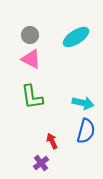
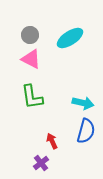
cyan ellipse: moved 6 px left, 1 px down
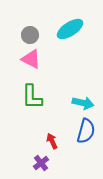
cyan ellipse: moved 9 px up
green L-shape: rotated 8 degrees clockwise
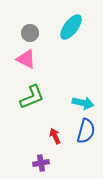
cyan ellipse: moved 1 px right, 2 px up; rotated 20 degrees counterclockwise
gray circle: moved 2 px up
pink triangle: moved 5 px left
green L-shape: rotated 112 degrees counterclockwise
red arrow: moved 3 px right, 5 px up
purple cross: rotated 28 degrees clockwise
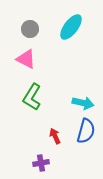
gray circle: moved 4 px up
green L-shape: rotated 144 degrees clockwise
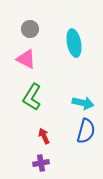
cyan ellipse: moved 3 px right, 16 px down; rotated 48 degrees counterclockwise
red arrow: moved 11 px left
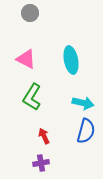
gray circle: moved 16 px up
cyan ellipse: moved 3 px left, 17 px down
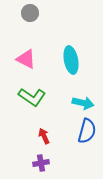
green L-shape: rotated 88 degrees counterclockwise
blue semicircle: moved 1 px right
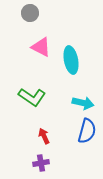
pink triangle: moved 15 px right, 12 px up
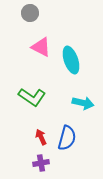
cyan ellipse: rotated 8 degrees counterclockwise
blue semicircle: moved 20 px left, 7 px down
red arrow: moved 3 px left, 1 px down
